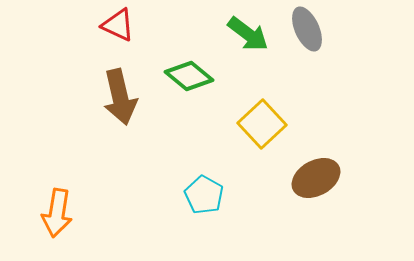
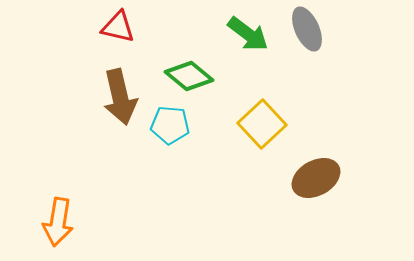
red triangle: moved 2 px down; rotated 12 degrees counterclockwise
cyan pentagon: moved 34 px left, 70 px up; rotated 24 degrees counterclockwise
orange arrow: moved 1 px right, 9 px down
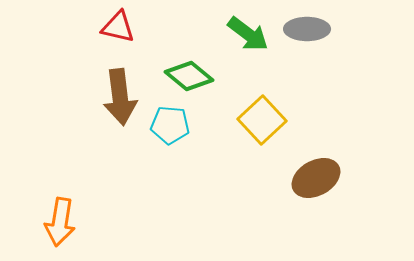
gray ellipse: rotated 66 degrees counterclockwise
brown arrow: rotated 6 degrees clockwise
yellow square: moved 4 px up
orange arrow: moved 2 px right
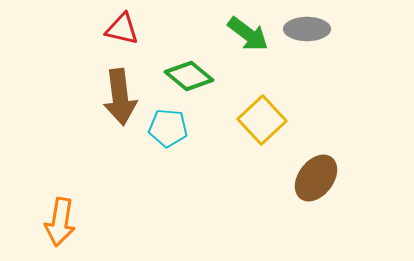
red triangle: moved 4 px right, 2 px down
cyan pentagon: moved 2 px left, 3 px down
brown ellipse: rotated 24 degrees counterclockwise
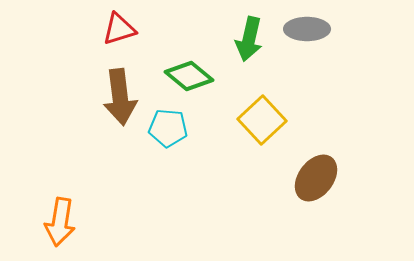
red triangle: moved 3 px left; rotated 30 degrees counterclockwise
green arrow: moved 1 px right, 5 px down; rotated 66 degrees clockwise
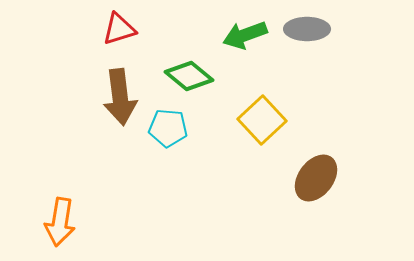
green arrow: moved 4 px left, 4 px up; rotated 57 degrees clockwise
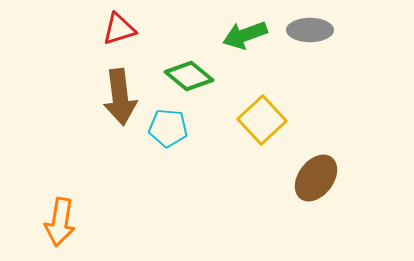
gray ellipse: moved 3 px right, 1 px down
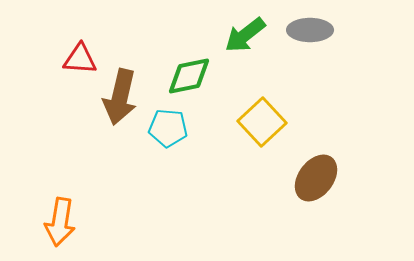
red triangle: moved 39 px left, 30 px down; rotated 21 degrees clockwise
green arrow: rotated 18 degrees counterclockwise
green diamond: rotated 51 degrees counterclockwise
brown arrow: rotated 20 degrees clockwise
yellow square: moved 2 px down
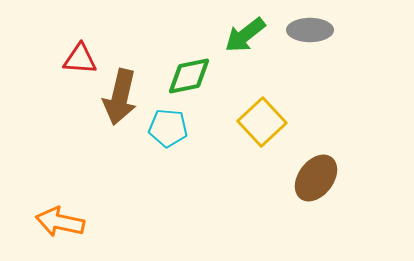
orange arrow: rotated 93 degrees clockwise
